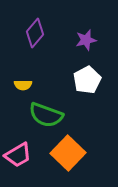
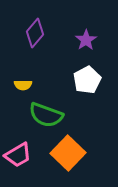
purple star: rotated 20 degrees counterclockwise
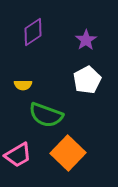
purple diamond: moved 2 px left, 1 px up; rotated 16 degrees clockwise
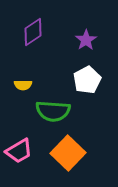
green semicircle: moved 7 px right, 4 px up; rotated 16 degrees counterclockwise
pink trapezoid: moved 1 px right, 4 px up
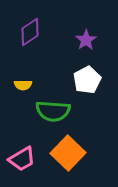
purple diamond: moved 3 px left
pink trapezoid: moved 3 px right, 8 px down
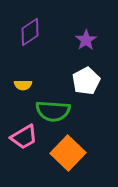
white pentagon: moved 1 px left, 1 px down
pink trapezoid: moved 2 px right, 22 px up
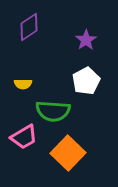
purple diamond: moved 1 px left, 5 px up
yellow semicircle: moved 1 px up
